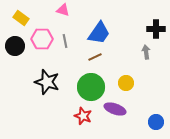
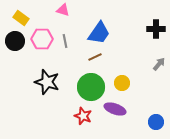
black circle: moved 5 px up
gray arrow: moved 13 px right, 12 px down; rotated 48 degrees clockwise
yellow circle: moved 4 px left
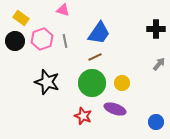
pink hexagon: rotated 20 degrees counterclockwise
green circle: moved 1 px right, 4 px up
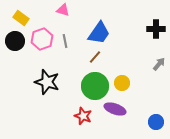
brown line: rotated 24 degrees counterclockwise
green circle: moved 3 px right, 3 px down
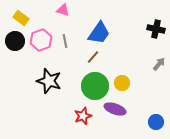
black cross: rotated 12 degrees clockwise
pink hexagon: moved 1 px left, 1 px down
brown line: moved 2 px left
black star: moved 2 px right, 1 px up
red star: rotated 30 degrees clockwise
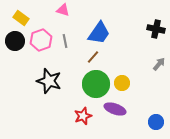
green circle: moved 1 px right, 2 px up
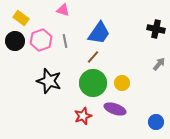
green circle: moved 3 px left, 1 px up
